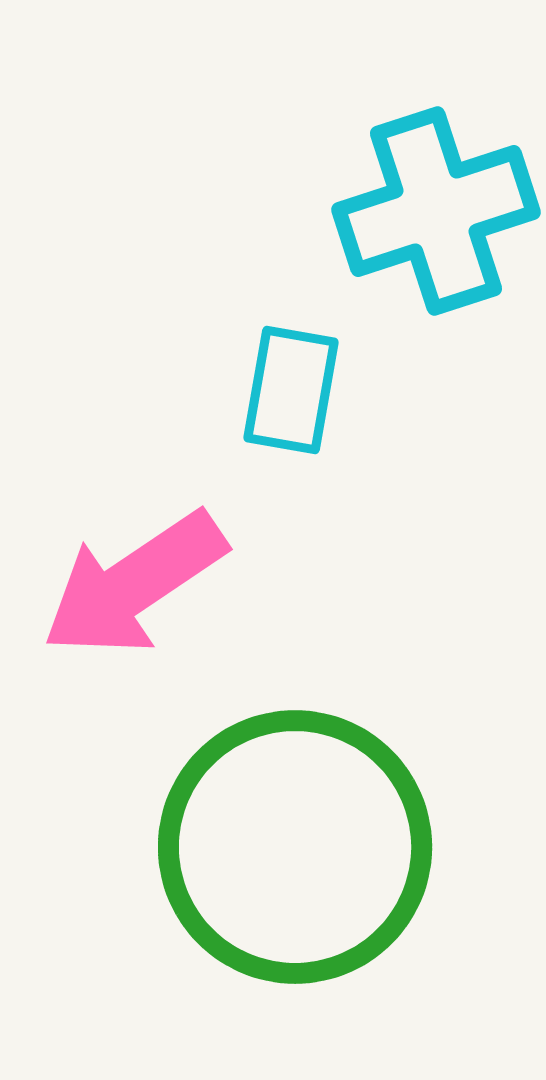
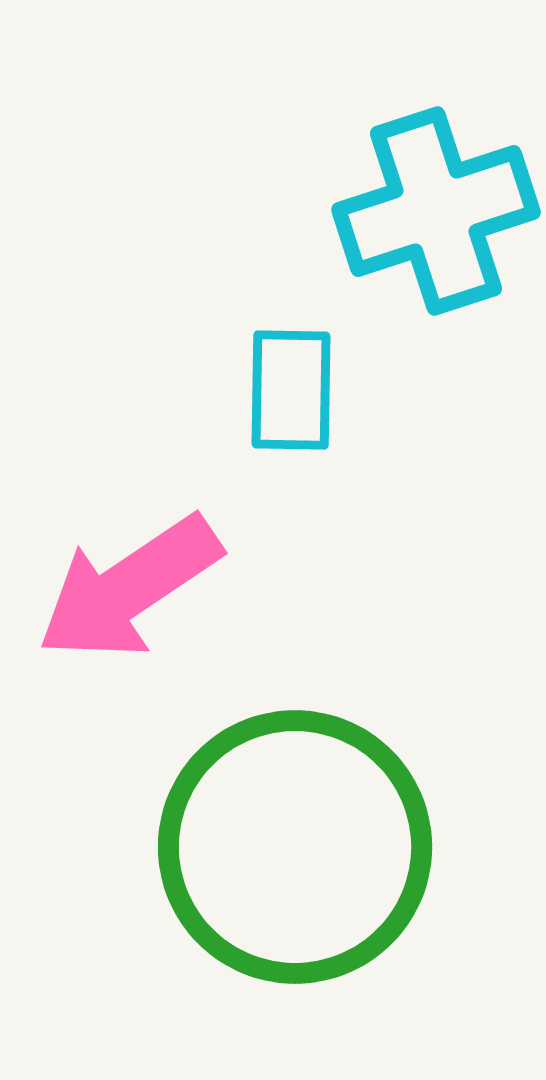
cyan rectangle: rotated 9 degrees counterclockwise
pink arrow: moved 5 px left, 4 px down
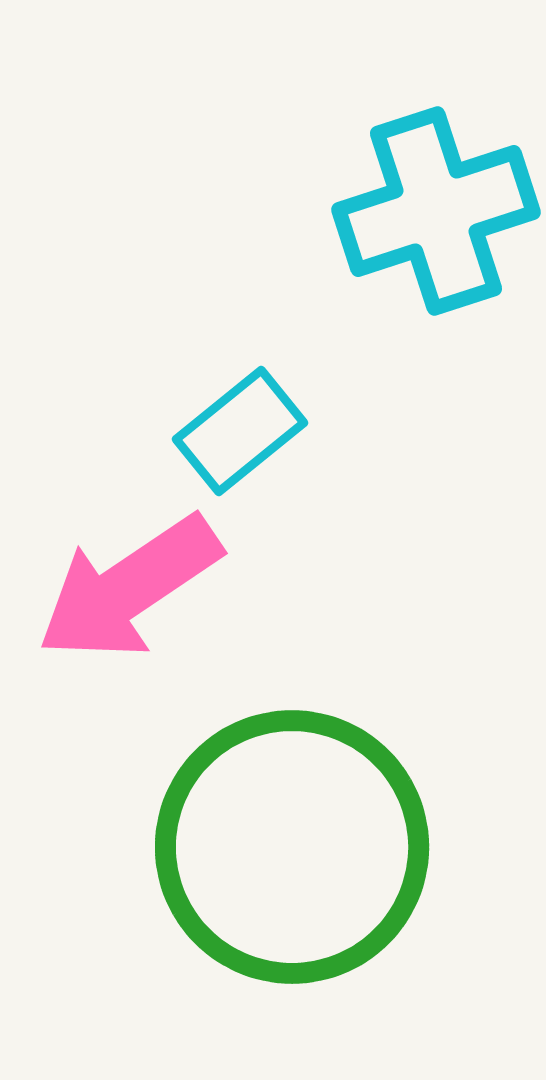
cyan rectangle: moved 51 px left, 41 px down; rotated 50 degrees clockwise
green circle: moved 3 px left
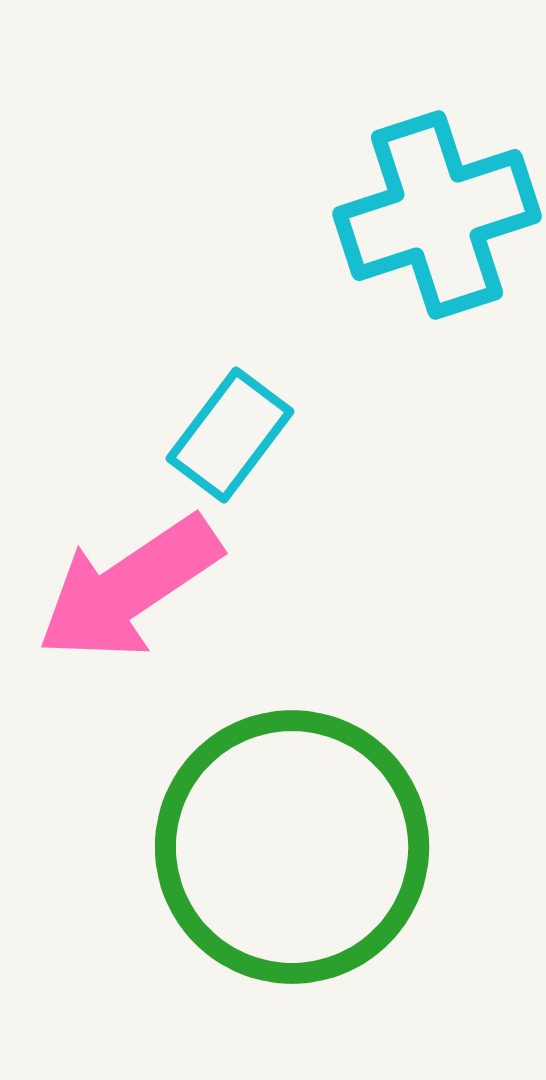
cyan cross: moved 1 px right, 4 px down
cyan rectangle: moved 10 px left, 4 px down; rotated 14 degrees counterclockwise
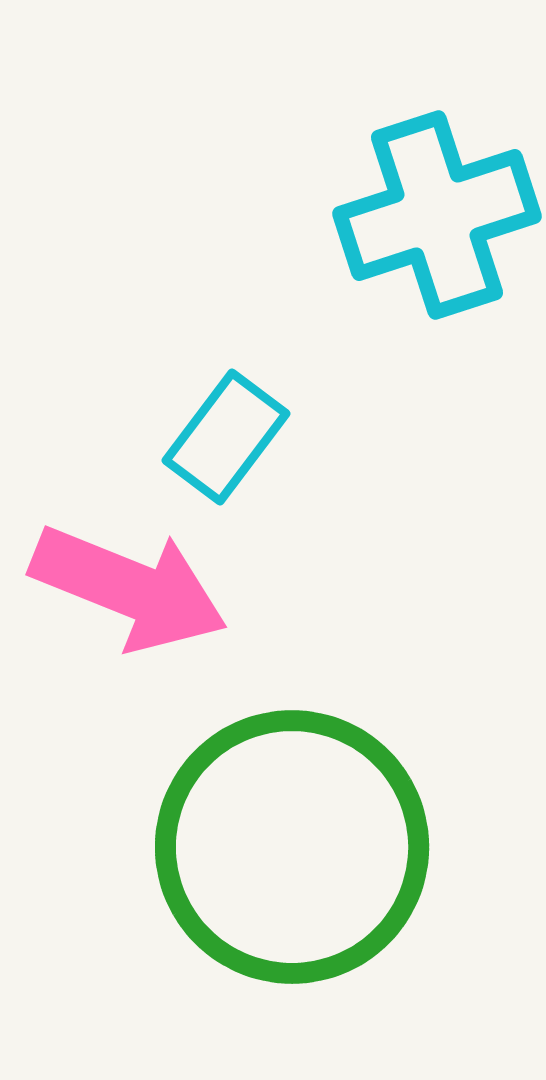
cyan rectangle: moved 4 px left, 2 px down
pink arrow: rotated 124 degrees counterclockwise
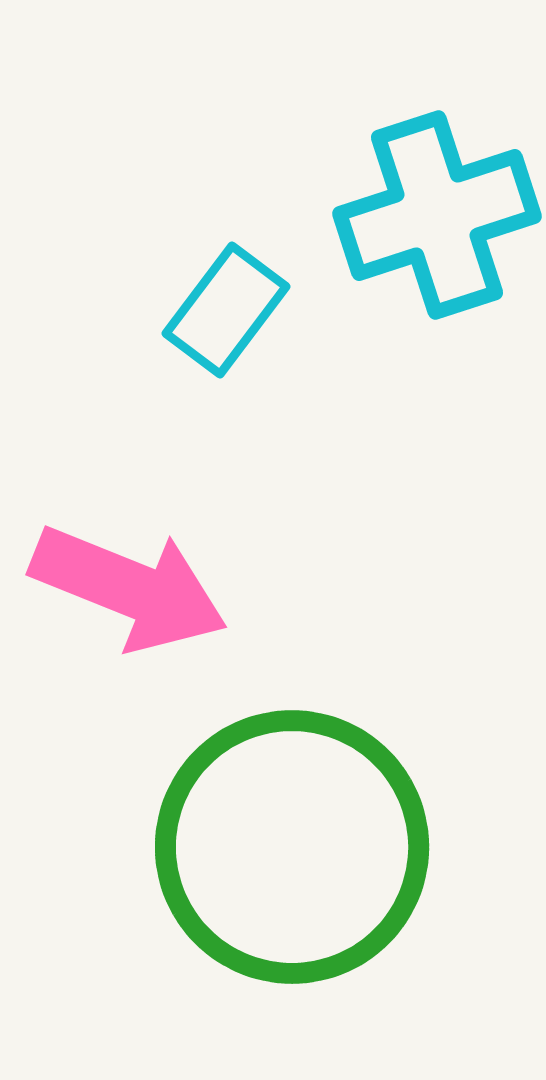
cyan rectangle: moved 127 px up
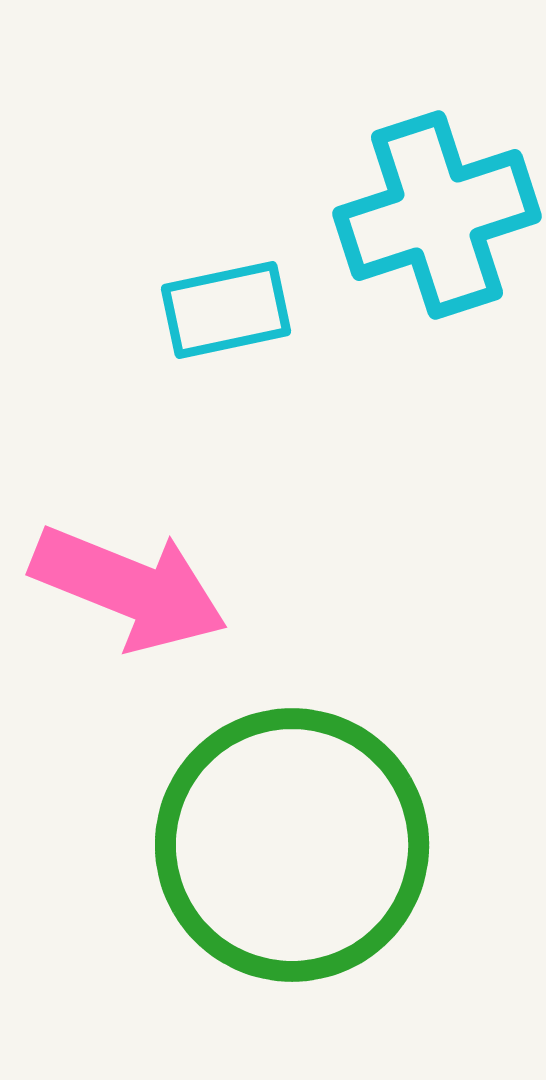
cyan rectangle: rotated 41 degrees clockwise
green circle: moved 2 px up
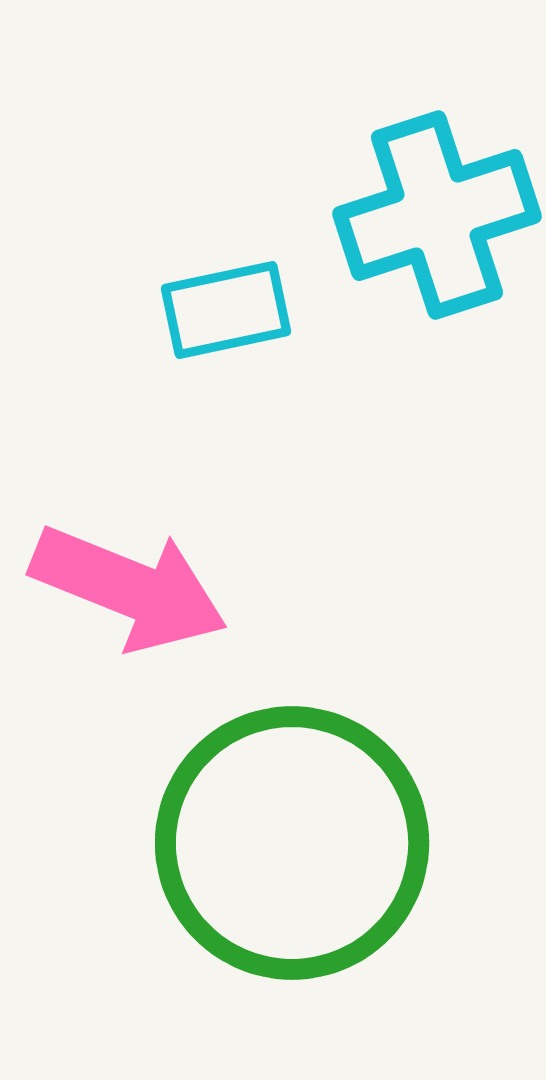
green circle: moved 2 px up
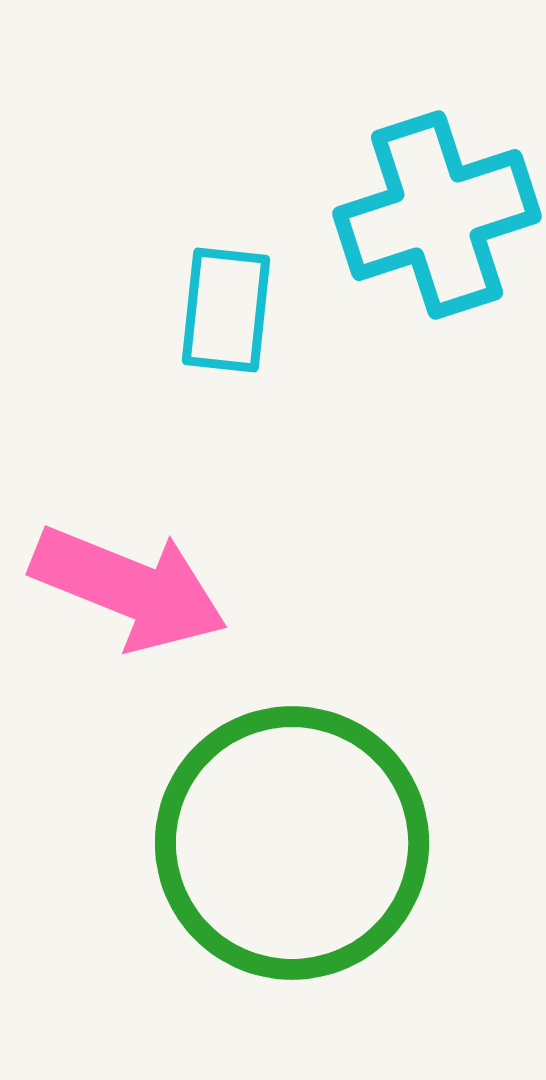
cyan rectangle: rotated 72 degrees counterclockwise
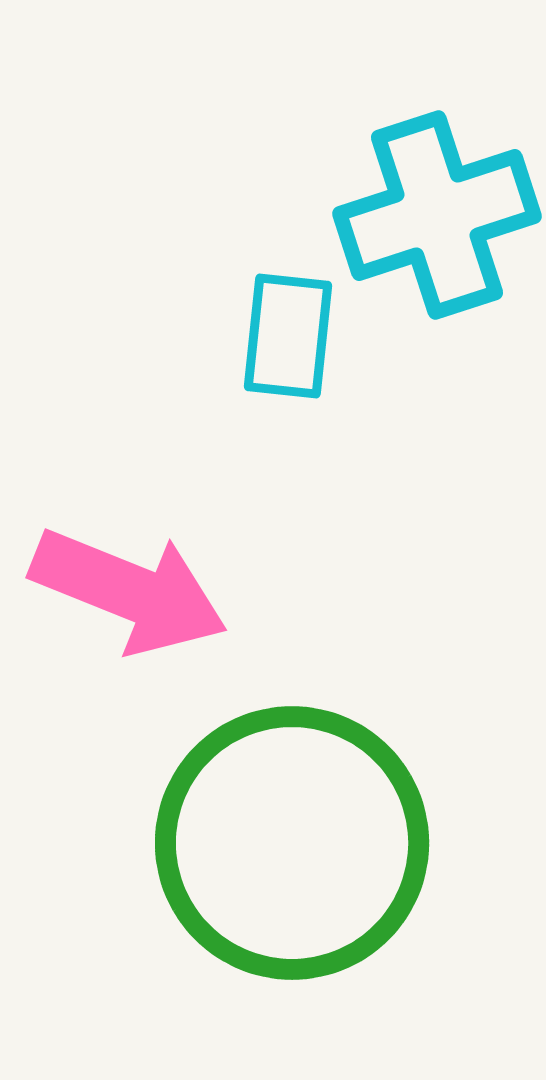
cyan rectangle: moved 62 px right, 26 px down
pink arrow: moved 3 px down
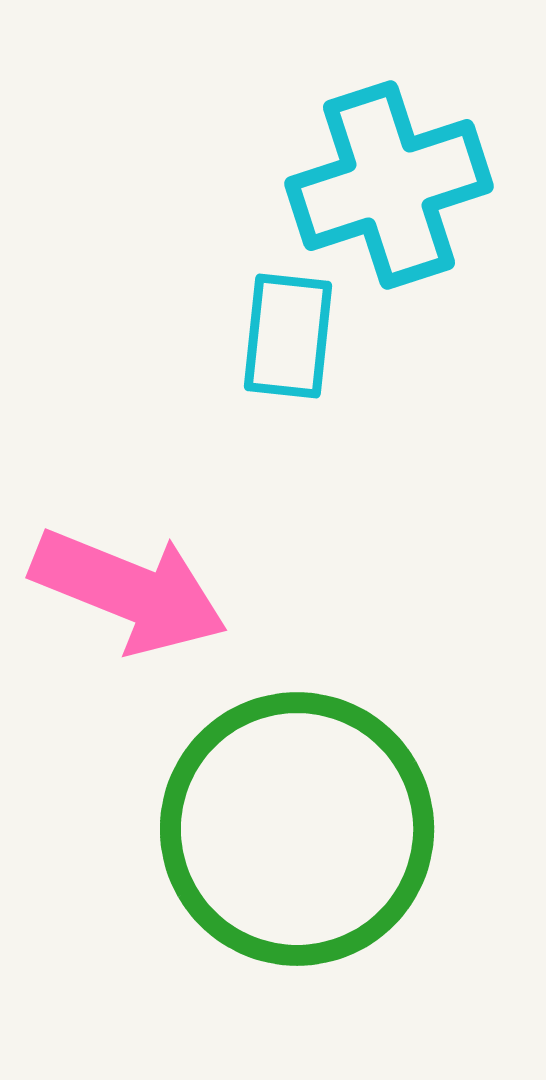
cyan cross: moved 48 px left, 30 px up
green circle: moved 5 px right, 14 px up
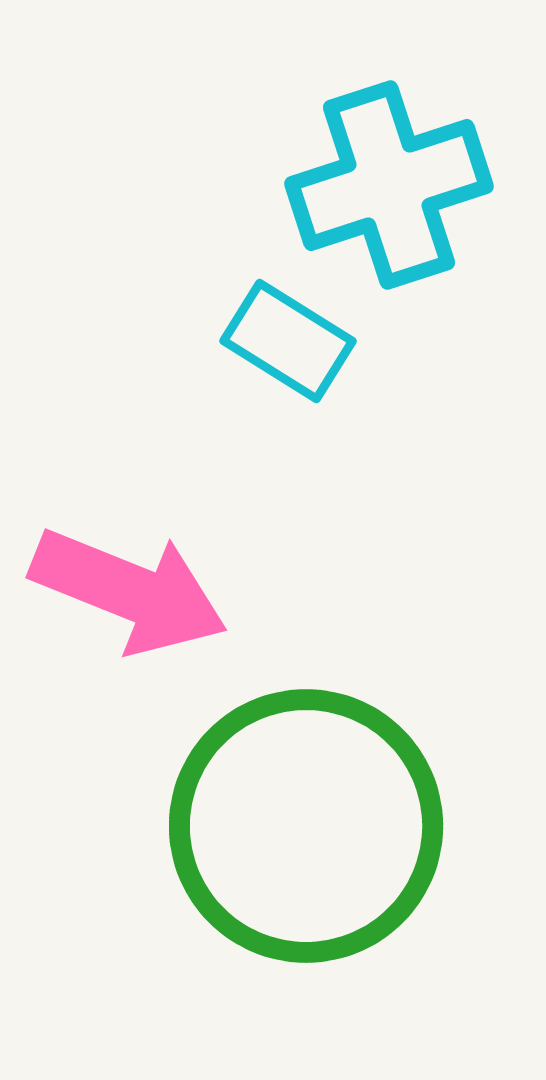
cyan rectangle: moved 5 px down; rotated 64 degrees counterclockwise
green circle: moved 9 px right, 3 px up
